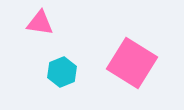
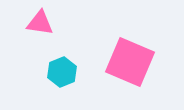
pink square: moved 2 px left, 1 px up; rotated 9 degrees counterclockwise
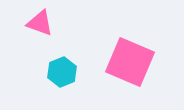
pink triangle: rotated 12 degrees clockwise
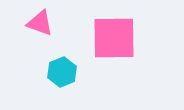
pink square: moved 16 px left, 24 px up; rotated 24 degrees counterclockwise
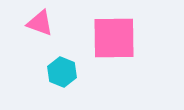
cyan hexagon: rotated 16 degrees counterclockwise
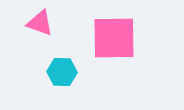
cyan hexagon: rotated 20 degrees counterclockwise
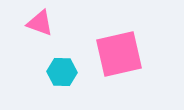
pink square: moved 5 px right, 16 px down; rotated 12 degrees counterclockwise
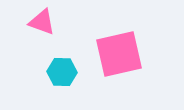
pink triangle: moved 2 px right, 1 px up
